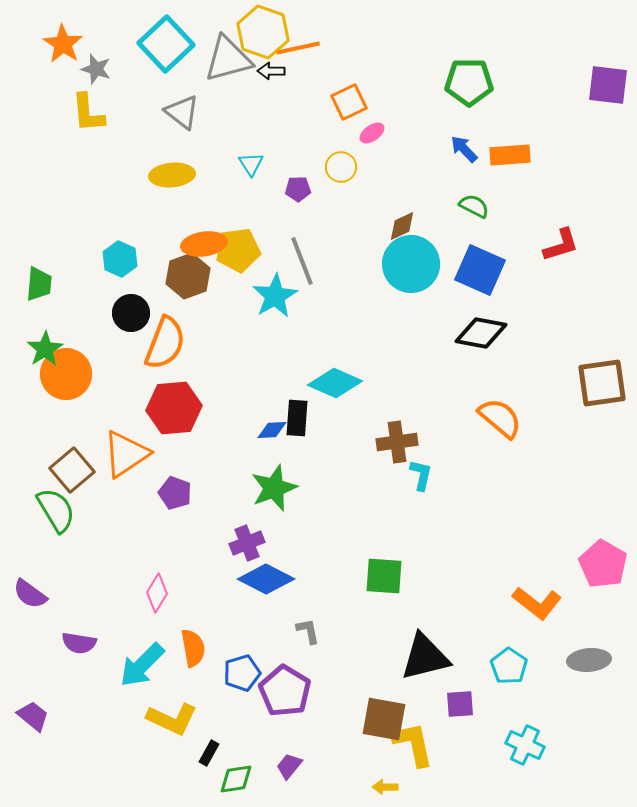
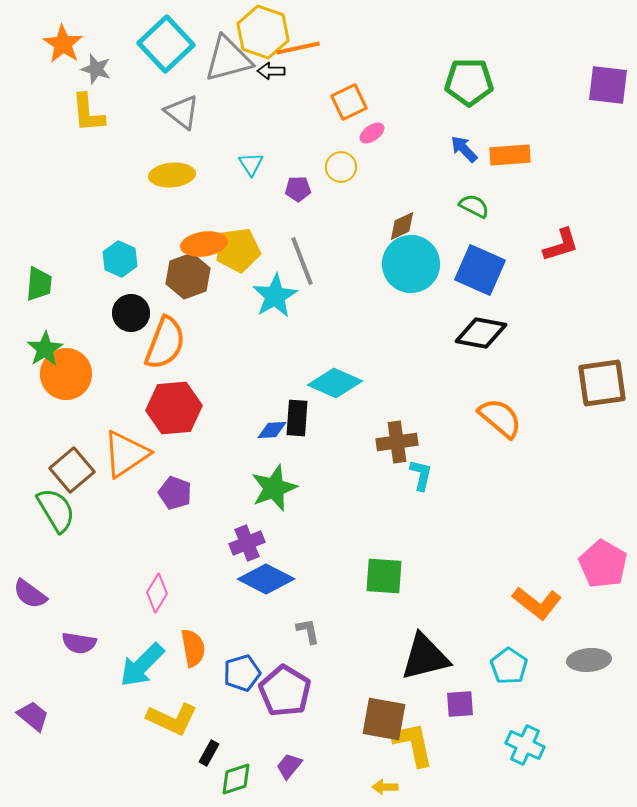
green diamond at (236, 779): rotated 9 degrees counterclockwise
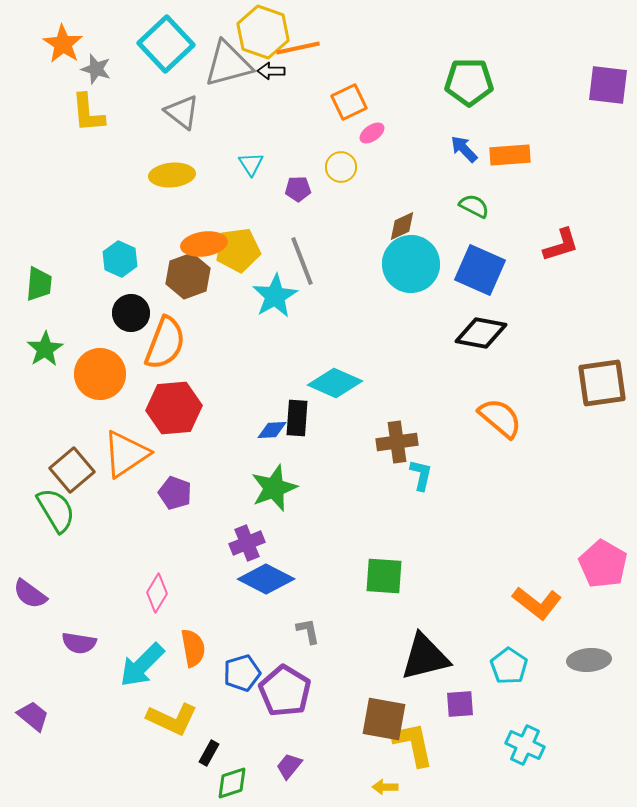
gray triangle at (228, 59): moved 5 px down
orange circle at (66, 374): moved 34 px right
green diamond at (236, 779): moved 4 px left, 4 px down
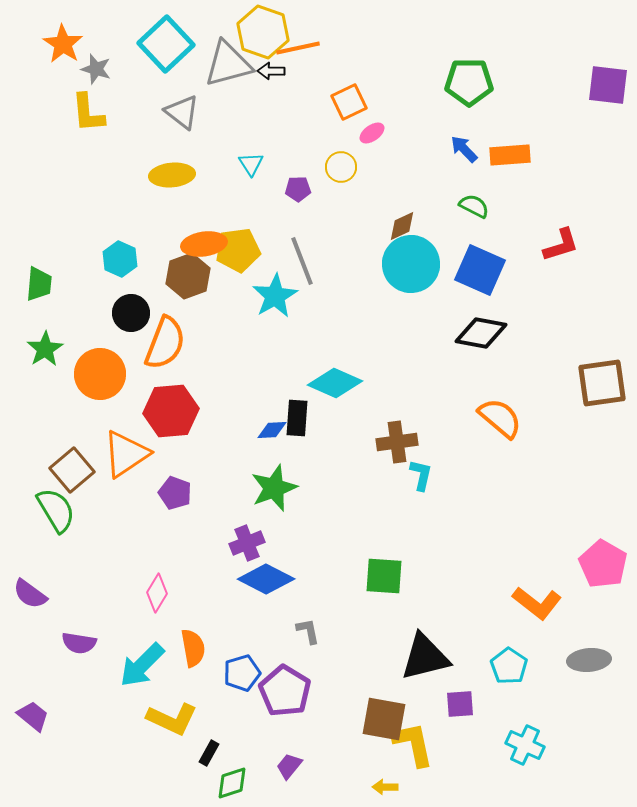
red hexagon at (174, 408): moved 3 px left, 3 px down
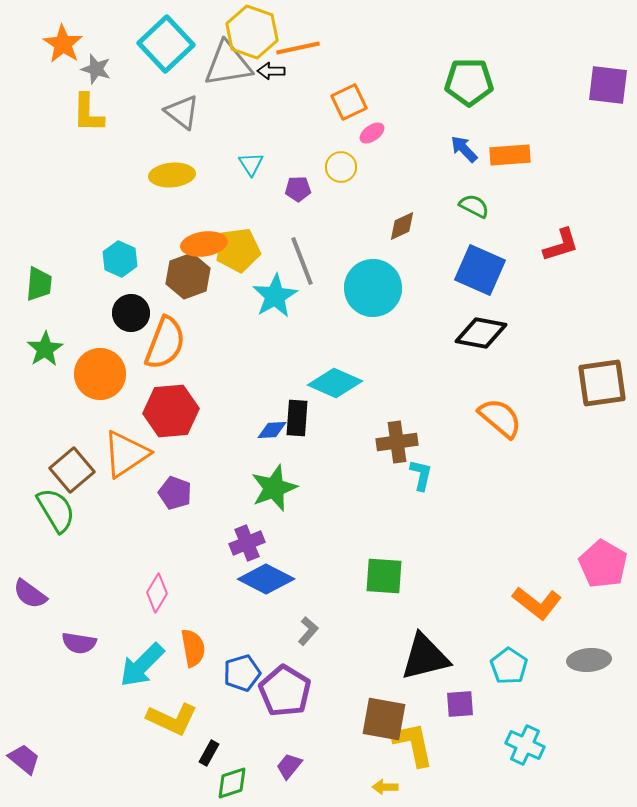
yellow hexagon at (263, 32): moved 11 px left
gray triangle at (228, 64): rotated 6 degrees clockwise
yellow L-shape at (88, 113): rotated 6 degrees clockwise
cyan circle at (411, 264): moved 38 px left, 24 px down
gray L-shape at (308, 631): rotated 52 degrees clockwise
purple trapezoid at (33, 716): moved 9 px left, 43 px down
